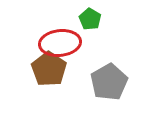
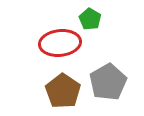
brown pentagon: moved 14 px right, 22 px down
gray pentagon: moved 1 px left
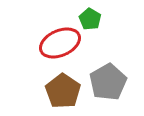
red ellipse: rotated 18 degrees counterclockwise
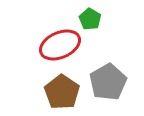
red ellipse: moved 2 px down
brown pentagon: moved 1 px left, 1 px down
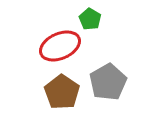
red ellipse: moved 1 px down
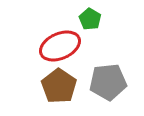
gray pentagon: rotated 24 degrees clockwise
brown pentagon: moved 3 px left, 6 px up
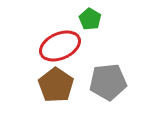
brown pentagon: moved 3 px left, 1 px up
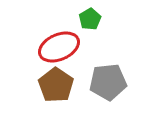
green pentagon: rotated 10 degrees clockwise
red ellipse: moved 1 px left, 1 px down
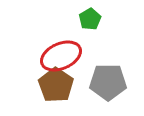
red ellipse: moved 2 px right, 9 px down
gray pentagon: rotated 6 degrees clockwise
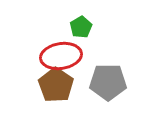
green pentagon: moved 9 px left, 8 px down
red ellipse: rotated 15 degrees clockwise
